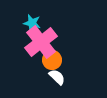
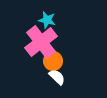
cyan star: moved 15 px right, 3 px up
orange circle: moved 1 px right, 1 px down
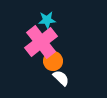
cyan star: rotated 18 degrees counterclockwise
white semicircle: moved 4 px right, 1 px down
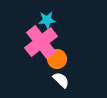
orange circle: moved 4 px right, 2 px up
white semicircle: moved 2 px down
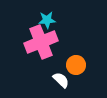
pink cross: rotated 16 degrees clockwise
orange circle: moved 19 px right, 6 px down
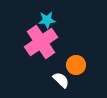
pink cross: rotated 12 degrees counterclockwise
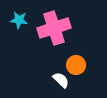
cyan star: moved 28 px left; rotated 12 degrees clockwise
pink cross: moved 13 px right, 14 px up; rotated 16 degrees clockwise
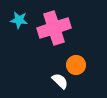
white semicircle: moved 1 px left, 1 px down
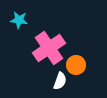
pink cross: moved 5 px left, 20 px down; rotated 16 degrees counterclockwise
white semicircle: rotated 66 degrees clockwise
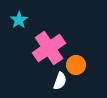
cyan star: rotated 30 degrees clockwise
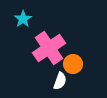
cyan star: moved 4 px right, 1 px up
orange circle: moved 3 px left, 1 px up
